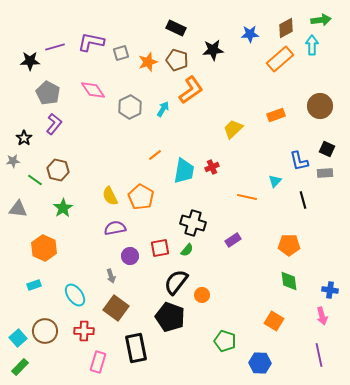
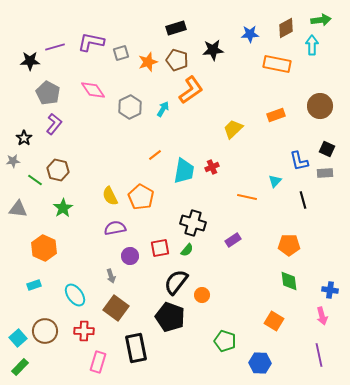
black rectangle at (176, 28): rotated 42 degrees counterclockwise
orange rectangle at (280, 59): moved 3 px left, 5 px down; rotated 52 degrees clockwise
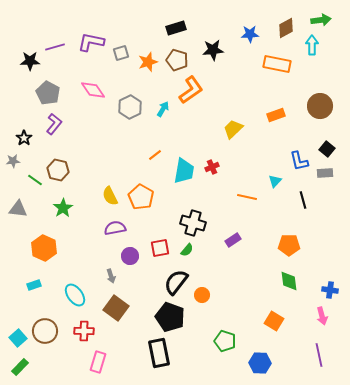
black square at (327, 149): rotated 14 degrees clockwise
black rectangle at (136, 348): moved 23 px right, 5 px down
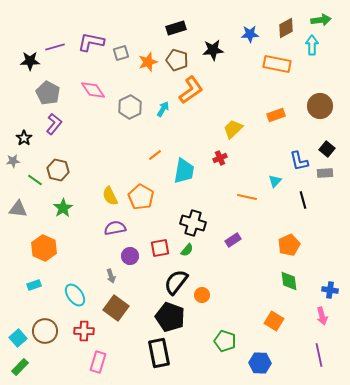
red cross at (212, 167): moved 8 px right, 9 px up
orange pentagon at (289, 245): rotated 25 degrees counterclockwise
